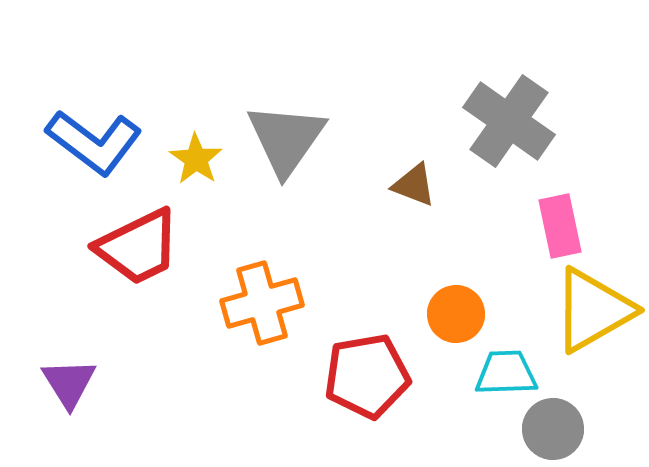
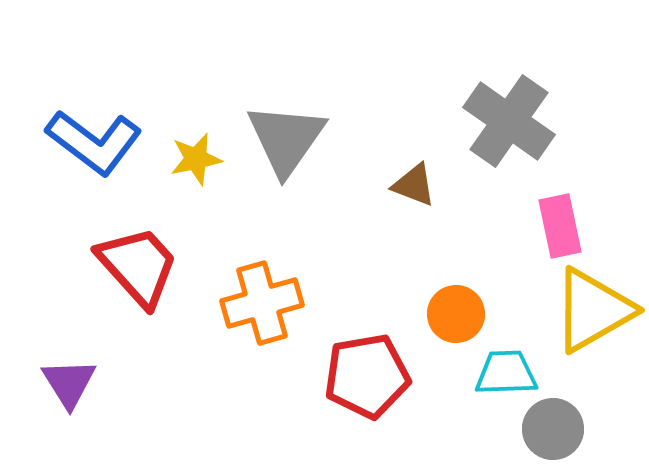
yellow star: rotated 26 degrees clockwise
red trapezoid: moved 19 px down; rotated 106 degrees counterclockwise
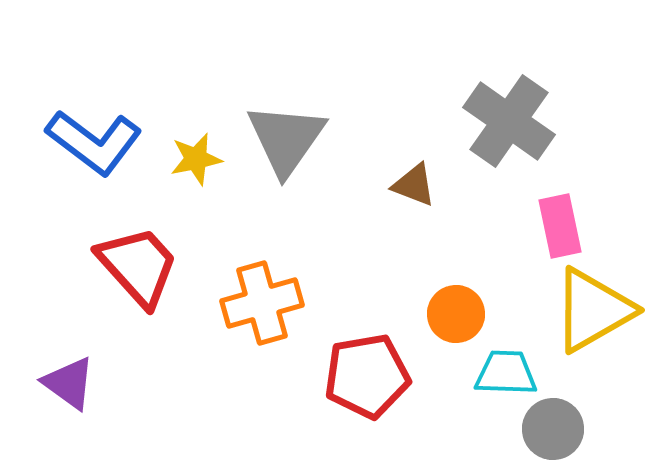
cyan trapezoid: rotated 4 degrees clockwise
purple triangle: rotated 22 degrees counterclockwise
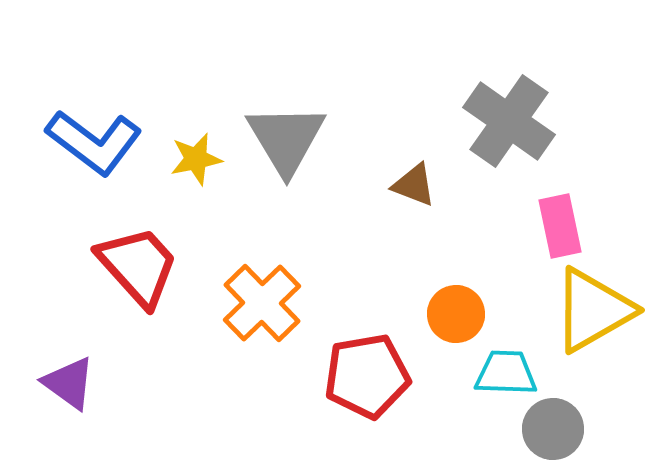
gray triangle: rotated 6 degrees counterclockwise
orange cross: rotated 28 degrees counterclockwise
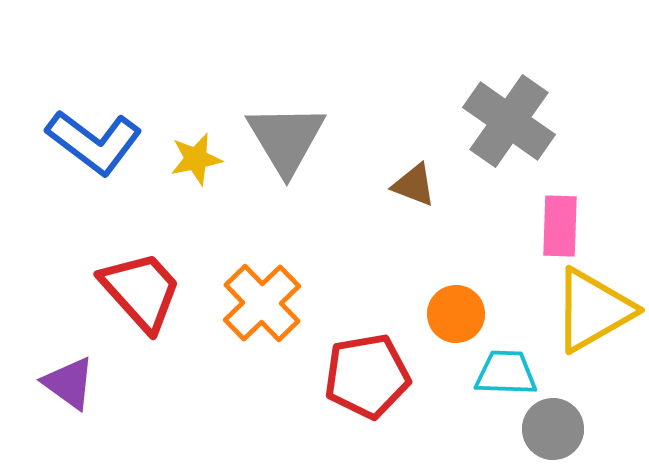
pink rectangle: rotated 14 degrees clockwise
red trapezoid: moved 3 px right, 25 px down
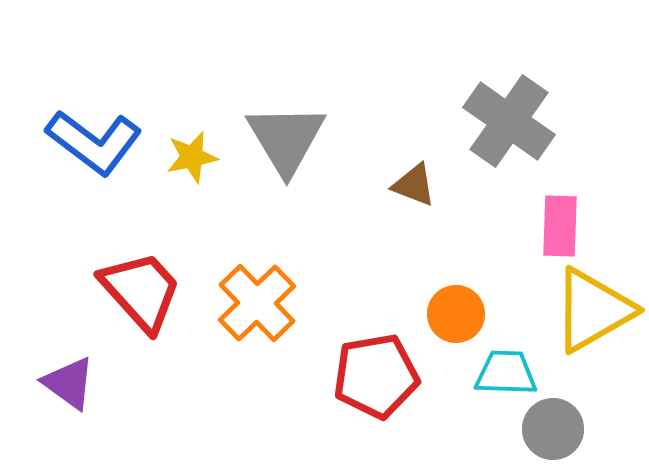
yellow star: moved 4 px left, 2 px up
orange cross: moved 5 px left
red pentagon: moved 9 px right
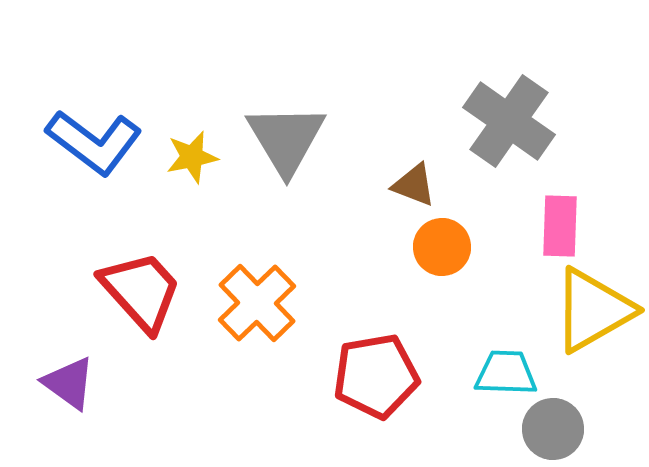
orange circle: moved 14 px left, 67 px up
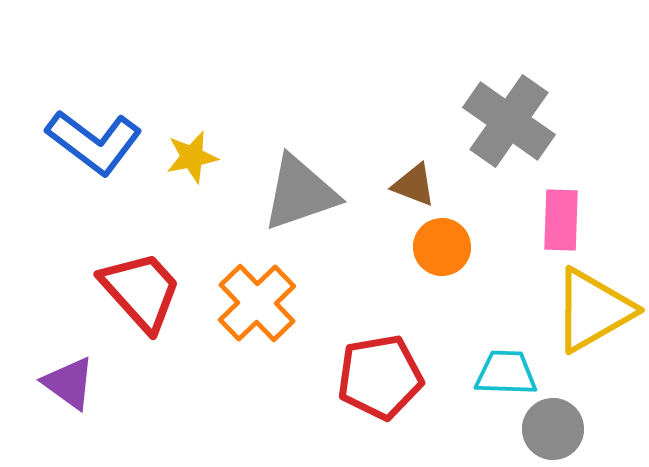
gray triangle: moved 14 px right, 54 px down; rotated 42 degrees clockwise
pink rectangle: moved 1 px right, 6 px up
red pentagon: moved 4 px right, 1 px down
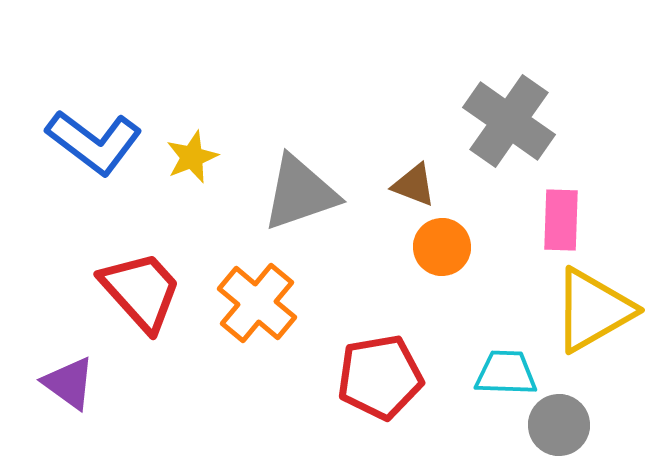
yellow star: rotated 10 degrees counterclockwise
orange cross: rotated 6 degrees counterclockwise
gray circle: moved 6 px right, 4 px up
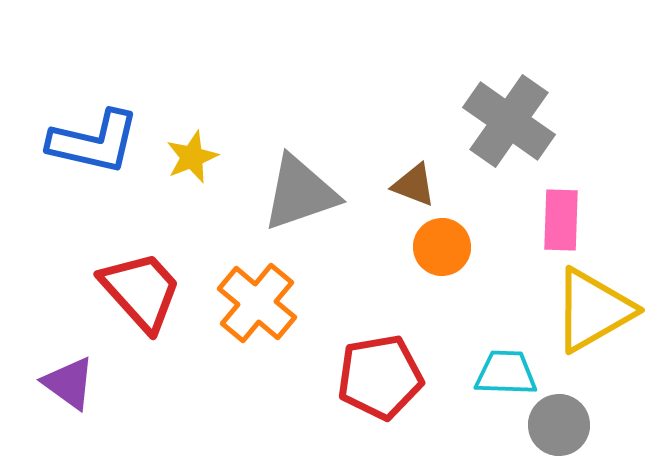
blue L-shape: rotated 24 degrees counterclockwise
